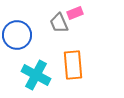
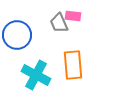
pink rectangle: moved 2 px left, 3 px down; rotated 28 degrees clockwise
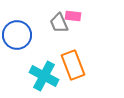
orange rectangle: rotated 16 degrees counterclockwise
cyan cross: moved 8 px right, 1 px down
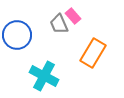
pink rectangle: rotated 42 degrees clockwise
gray trapezoid: moved 1 px down
orange rectangle: moved 20 px right, 12 px up; rotated 52 degrees clockwise
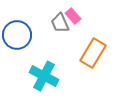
gray trapezoid: moved 1 px right, 1 px up
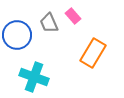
gray trapezoid: moved 11 px left
cyan cross: moved 10 px left, 1 px down; rotated 8 degrees counterclockwise
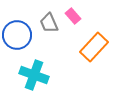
orange rectangle: moved 1 px right, 6 px up; rotated 12 degrees clockwise
cyan cross: moved 2 px up
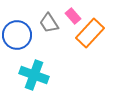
gray trapezoid: rotated 10 degrees counterclockwise
orange rectangle: moved 4 px left, 14 px up
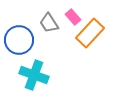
pink rectangle: moved 1 px down
blue circle: moved 2 px right, 5 px down
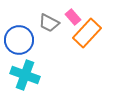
gray trapezoid: rotated 30 degrees counterclockwise
orange rectangle: moved 3 px left
cyan cross: moved 9 px left
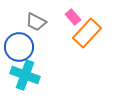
gray trapezoid: moved 13 px left, 1 px up
blue circle: moved 7 px down
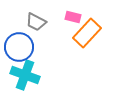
pink rectangle: rotated 35 degrees counterclockwise
